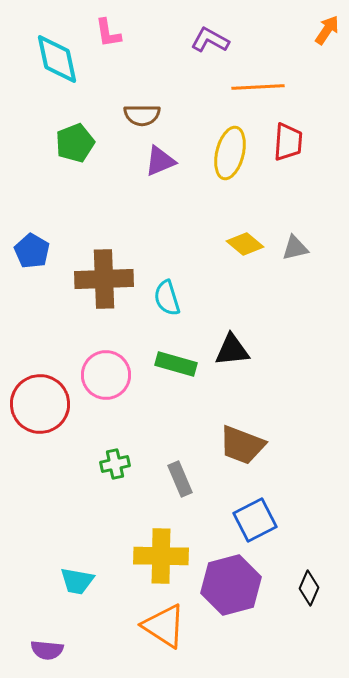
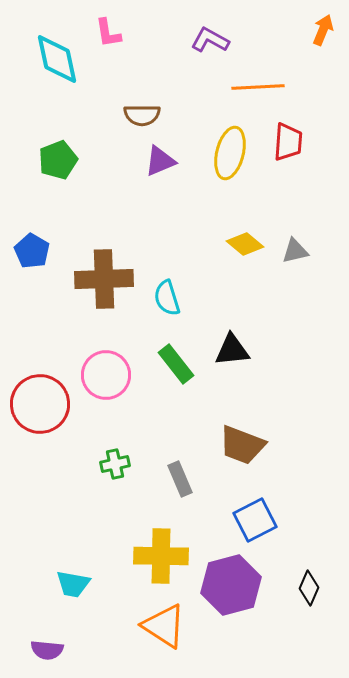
orange arrow: moved 4 px left; rotated 12 degrees counterclockwise
green pentagon: moved 17 px left, 17 px down
gray triangle: moved 3 px down
green rectangle: rotated 36 degrees clockwise
cyan trapezoid: moved 4 px left, 3 px down
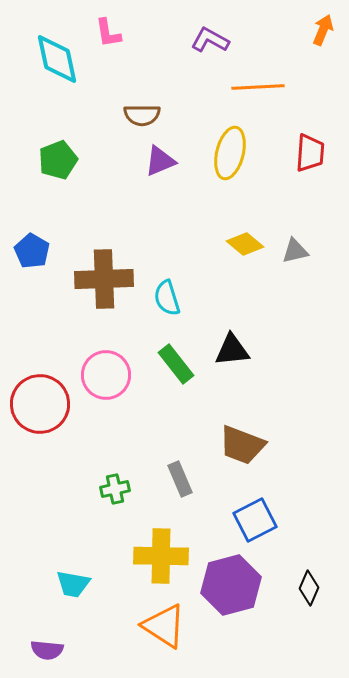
red trapezoid: moved 22 px right, 11 px down
green cross: moved 25 px down
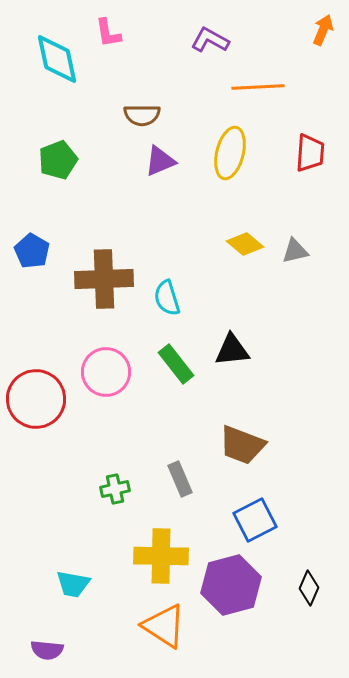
pink circle: moved 3 px up
red circle: moved 4 px left, 5 px up
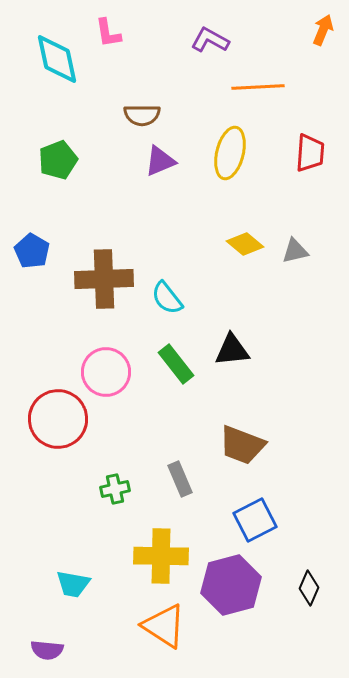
cyan semicircle: rotated 21 degrees counterclockwise
red circle: moved 22 px right, 20 px down
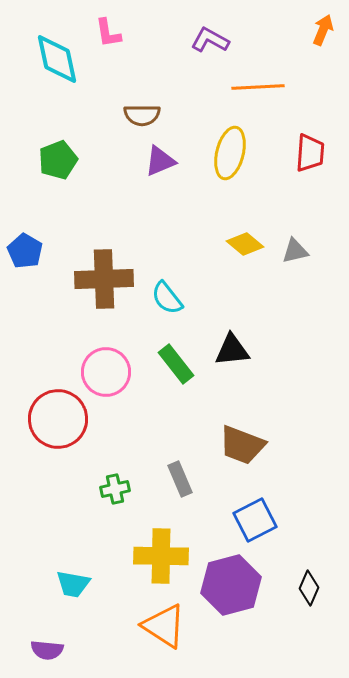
blue pentagon: moved 7 px left
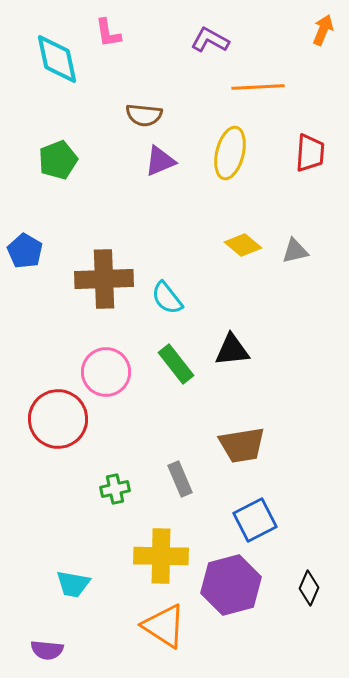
brown semicircle: moved 2 px right; rotated 6 degrees clockwise
yellow diamond: moved 2 px left, 1 px down
brown trapezoid: rotated 30 degrees counterclockwise
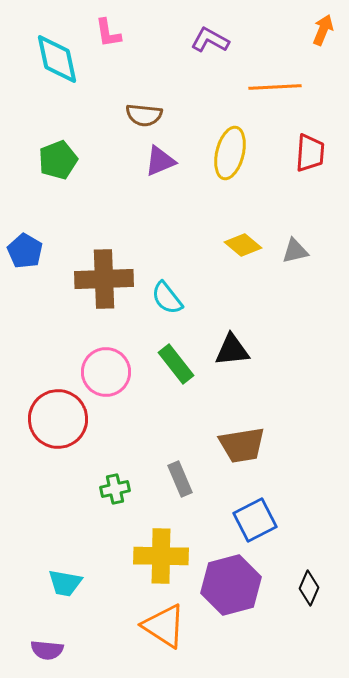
orange line: moved 17 px right
cyan trapezoid: moved 8 px left, 1 px up
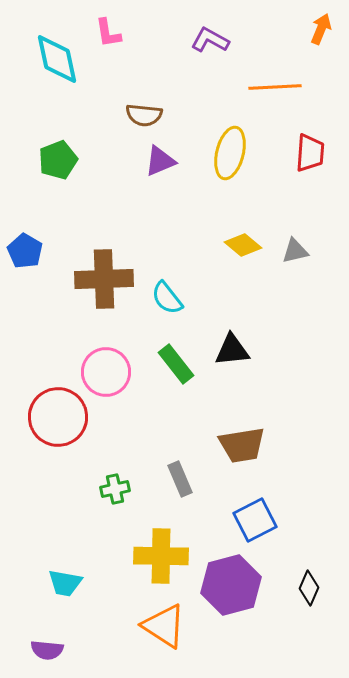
orange arrow: moved 2 px left, 1 px up
red circle: moved 2 px up
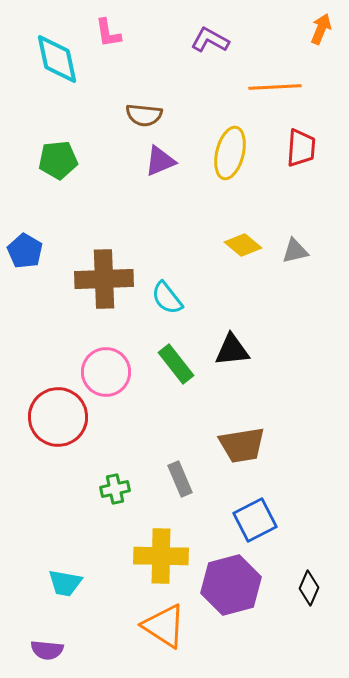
red trapezoid: moved 9 px left, 5 px up
green pentagon: rotated 15 degrees clockwise
